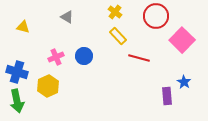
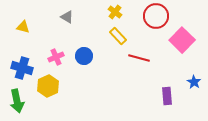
blue cross: moved 5 px right, 4 px up
blue star: moved 10 px right
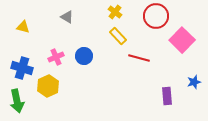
blue star: rotated 24 degrees clockwise
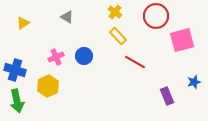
yellow triangle: moved 4 px up; rotated 48 degrees counterclockwise
pink square: rotated 30 degrees clockwise
red line: moved 4 px left, 4 px down; rotated 15 degrees clockwise
blue cross: moved 7 px left, 2 px down
purple rectangle: rotated 18 degrees counterclockwise
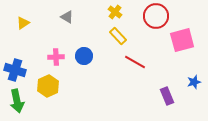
pink cross: rotated 21 degrees clockwise
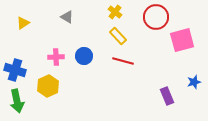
red circle: moved 1 px down
red line: moved 12 px left, 1 px up; rotated 15 degrees counterclockwise
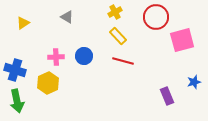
yellow cross: rotated 24 degrees clockwise
yellow hexagon: moved 3 px up
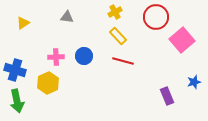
gray triangle: rotated 24 degrees counterclockwise
pink square: rotated 25 degrees counterclockwise
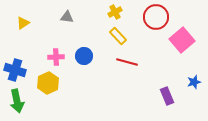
red line: moved 4 px right, 1 px down
